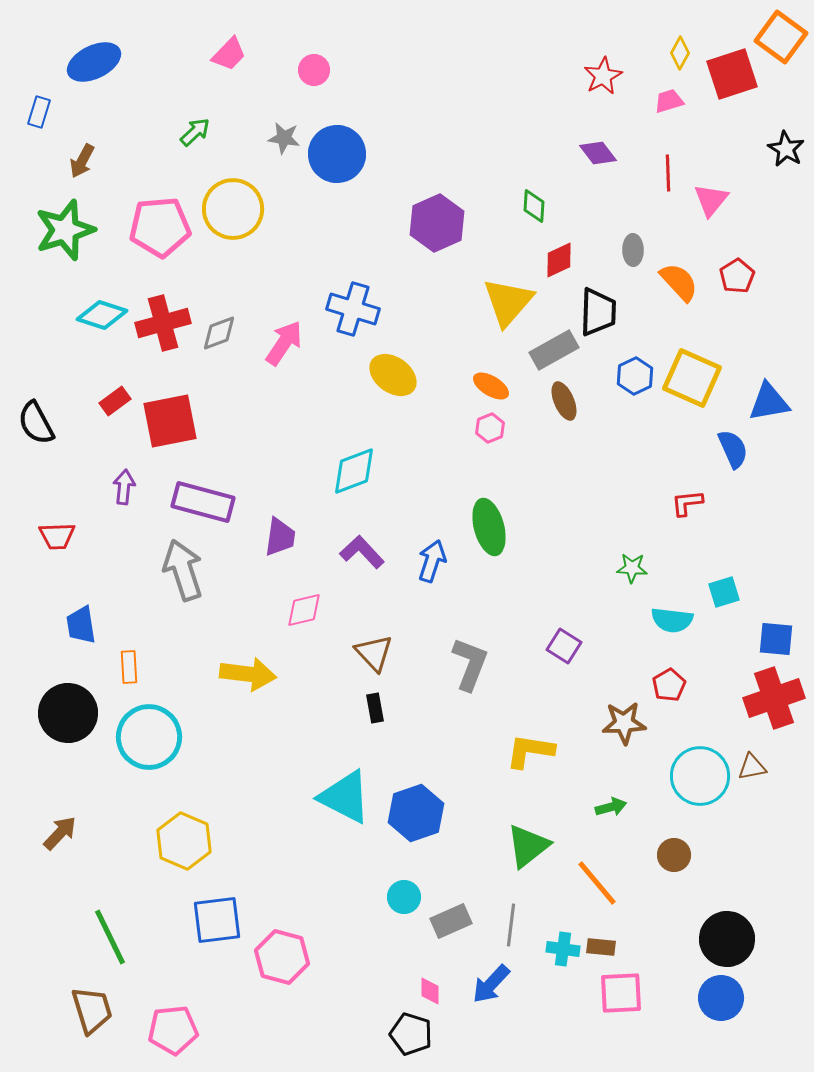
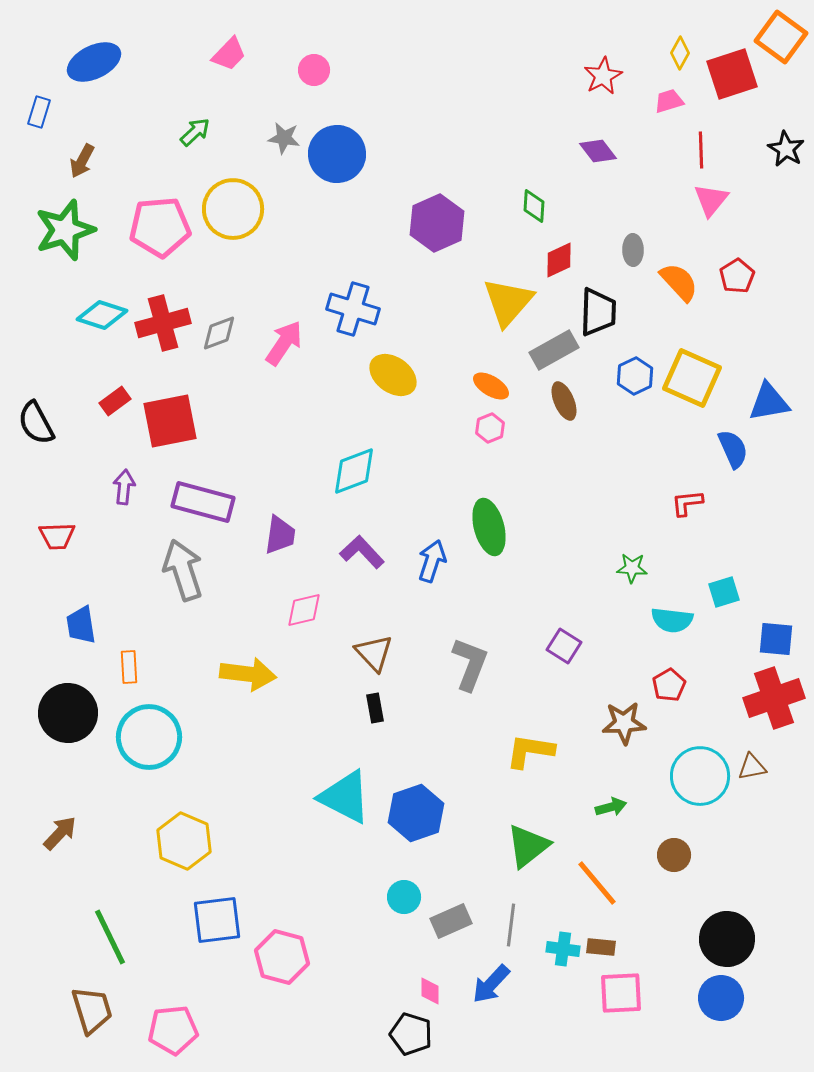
purple diamond at (598, 153): moved 2 px up
red line at (668, 173): moved 33 px right, 23 px up
purple trapezoid at (280, 537): moved 2 px up
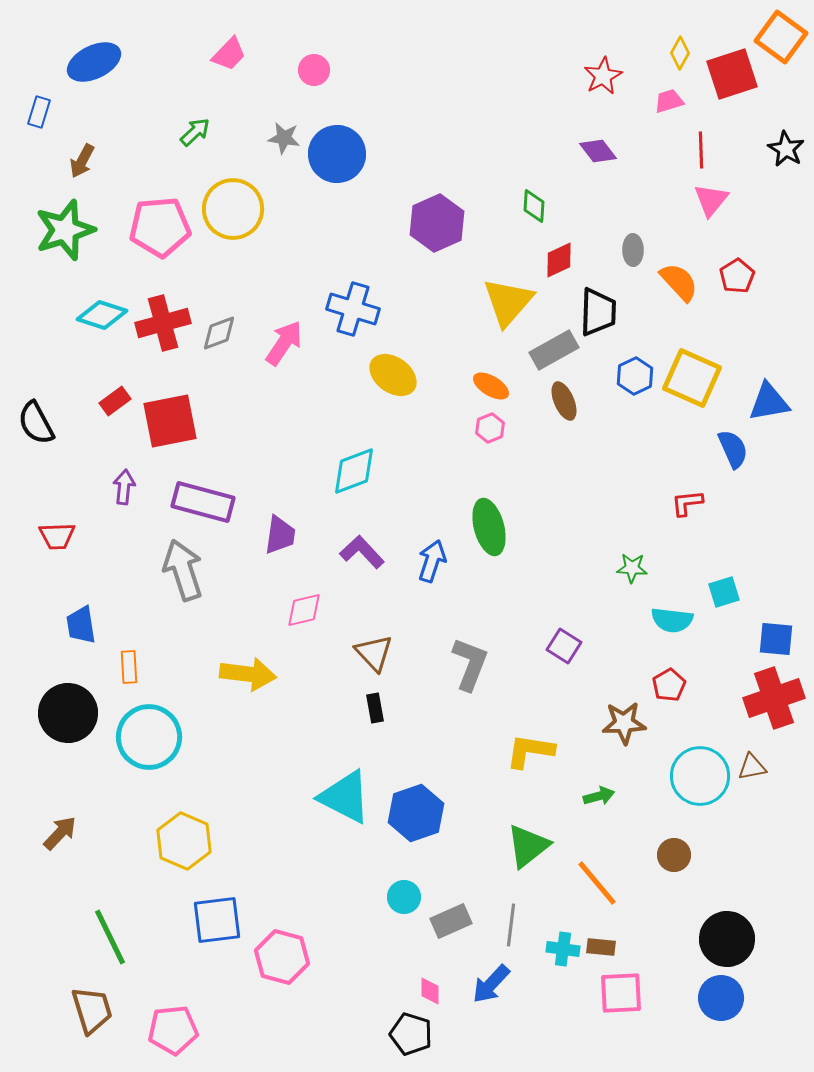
green arrow at (611, 807): moved 12 px left, 11 px up
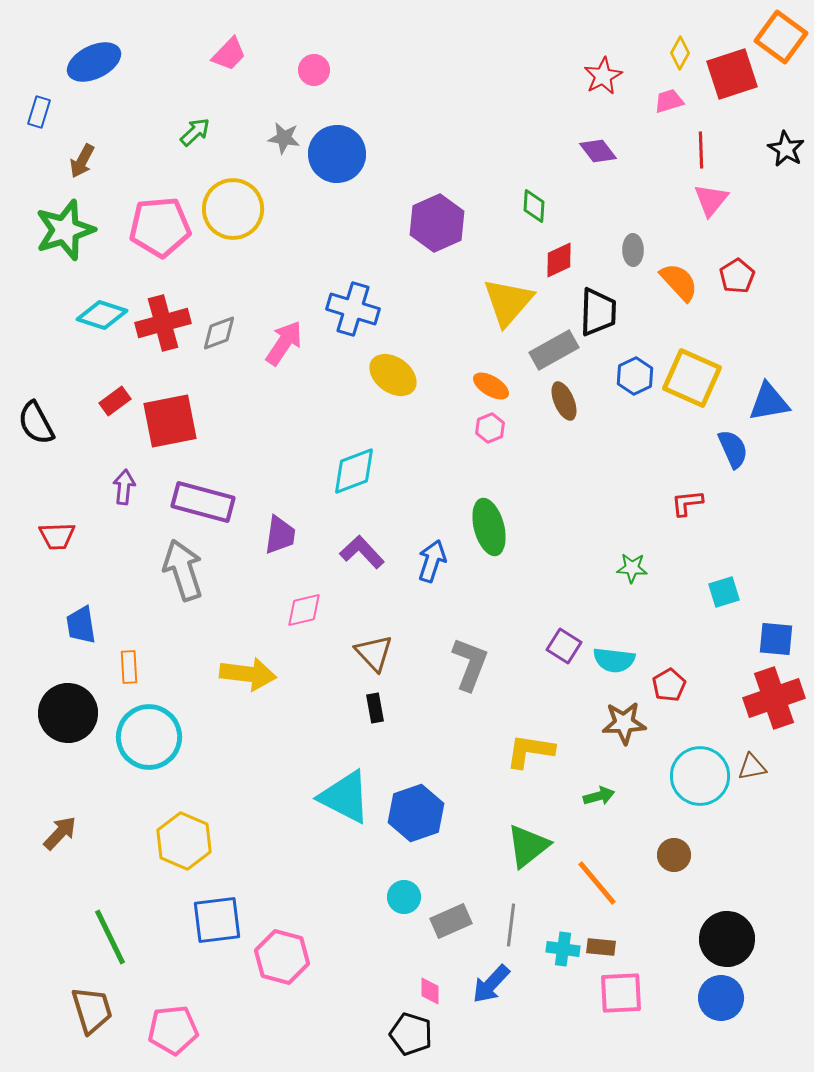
cyan semicircle at (672, 620): moved 58 px left, 40 px down
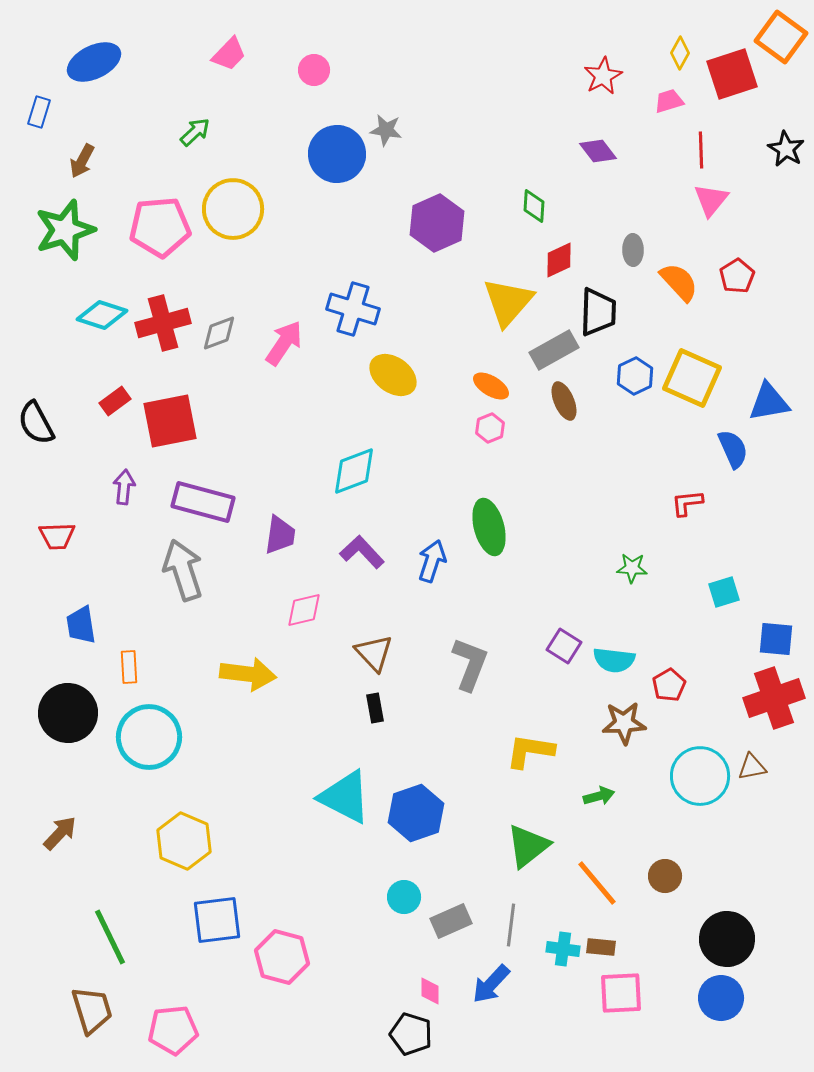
gray star at (284, 138): moved 102 px right, 8 px up
brown circle at (674, 855): moved 9 px left, 21 px down
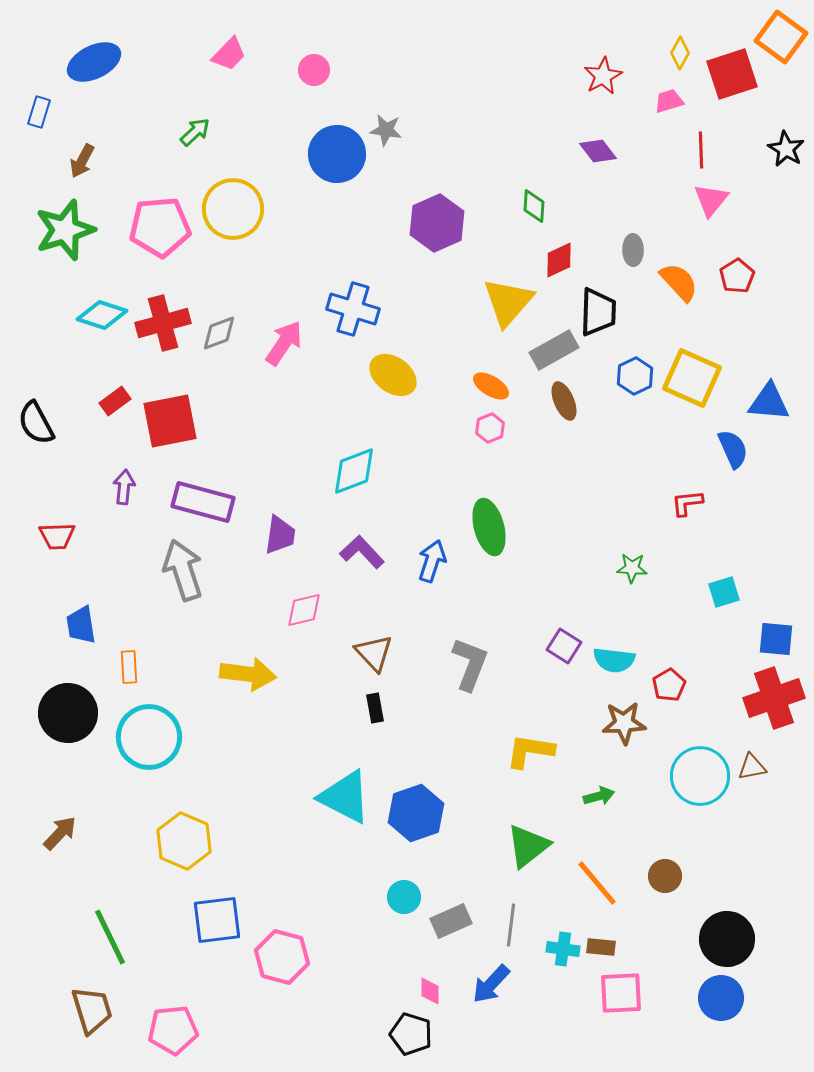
blue triangle at (769, 402): rotated 15 degrees clockwise
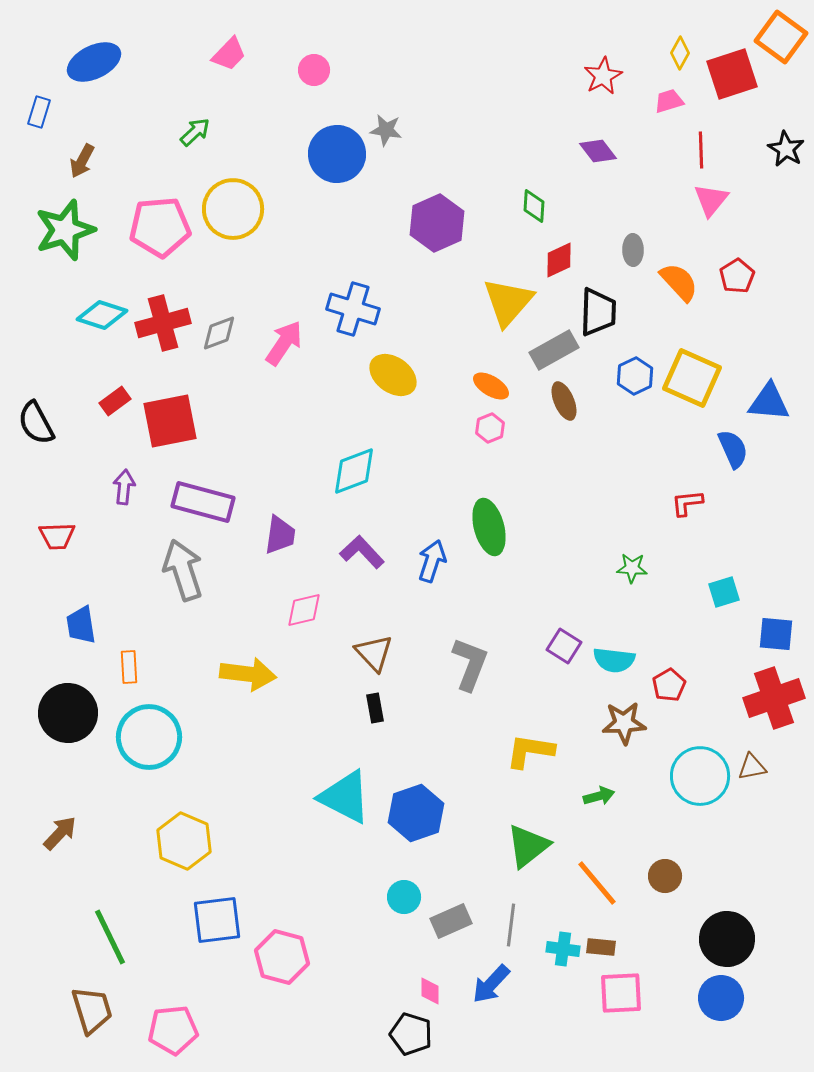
blue square at (776, 639): moved 5 px up
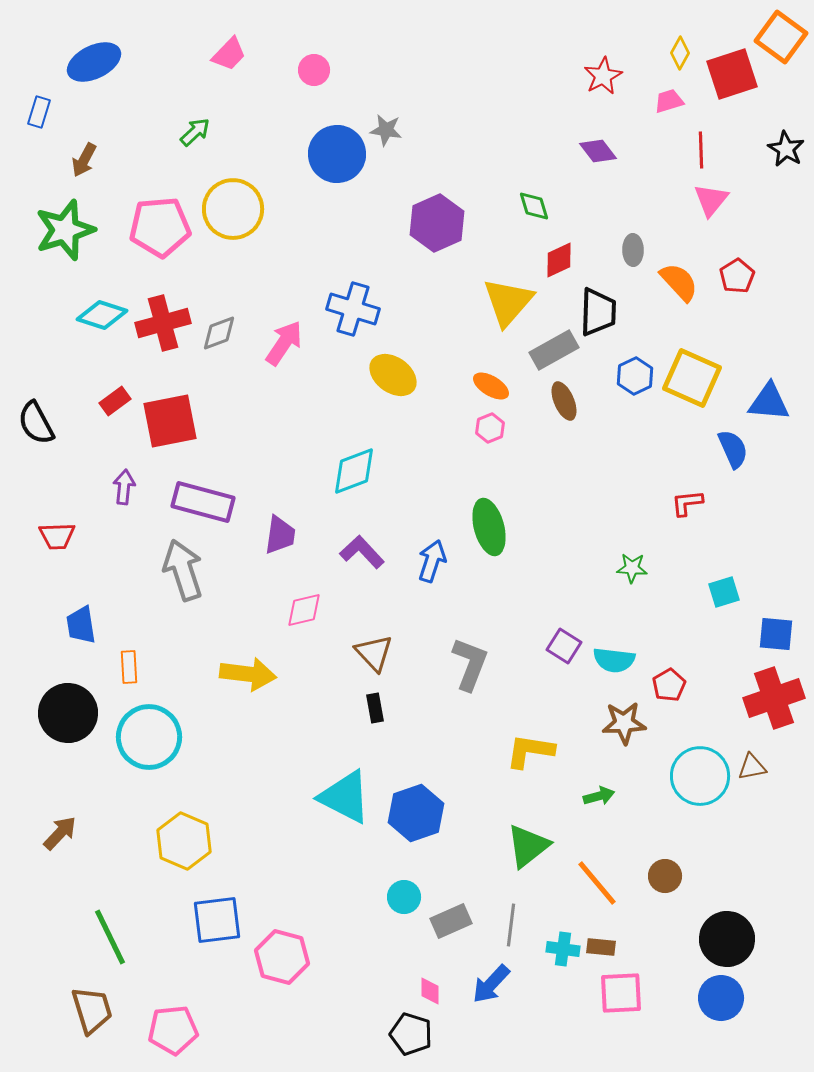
brown arrow at (82, 161): moved 2 px right, 1 px up
green diamond at (534, 206): rotated 20 degrees counterclockwise
